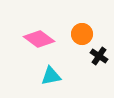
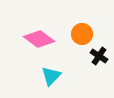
cyan triangle: rotated 35 degrees counterclockwise
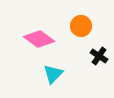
orange circle: moved 1 px left, 8 px up
cyan triangle: moved 2 px right, 2 px up
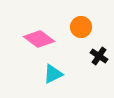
orange circle: moved 1 px down
cyan triangle: rotated 20 degrees clockwise
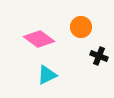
black cross: rotated 12 degrees counterclockwise
cyan triangle: moved 6 px left, 1 px down
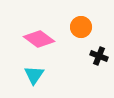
cyan triangle: moved 13 px left; rotated 30 degrees counterclockwise
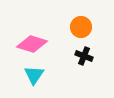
pink diamond: moved 7 px left, 5 px down; rotated 20 degrees counterclockwise
black cross: moved 15 px left
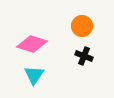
orange circle: moved 1 px right, 1 px up
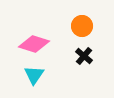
pink diamond: moved 2 px right
black cross: rotated 18 degrees clockwise
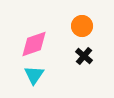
pink diamond: rotated 36 degrees counterclockwise
